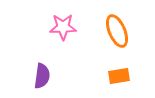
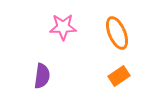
orange ellipse: moved 2 px down
orange rectangle: rotated 25 degrees counterclockwise
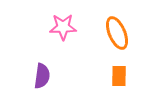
orange rectangle: rotated 55 degrees counterclockwise
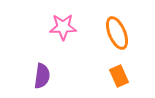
orange rectangle: rotated 25 degrees counterclockwise
